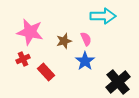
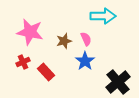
red cross: moved 3 px down
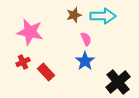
brown star: moved 10 px right, 26 px up
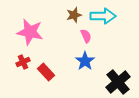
pink semicircle: moved 3 px up
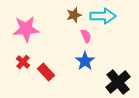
pink star: moved 4 px left, 3 px up; rotated 16 degrees counterclockwise
red cross: rotated 24 degrees counterclockwise
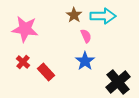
brown star: rotated 21 degrees counterclockwise
pink star: moved 1 px left; rotated 12 degrees clockwise
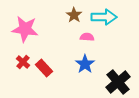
cyan arrow: moved 1 px right, 1 px down
pink semicircle: moved 1 px right, 1 px down; rotated 64 degrees counterclockwise
blue star: moved 3 px down
red rectangle: moved 2 px left, 4 px up
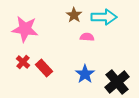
blue star: moved 10 px down
black cross: moved 1 px left
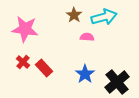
cyan arrow: rotated 15 degrees counterclockwise
